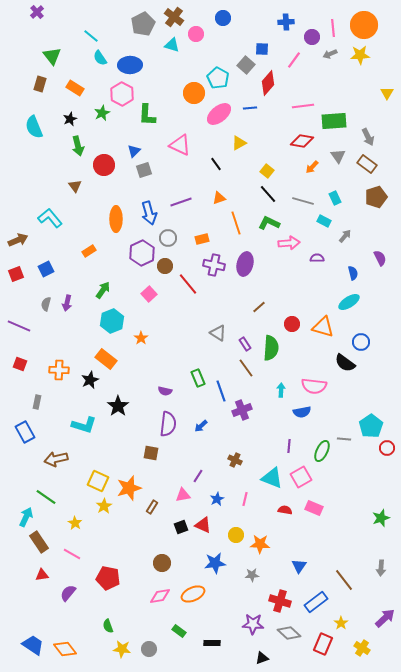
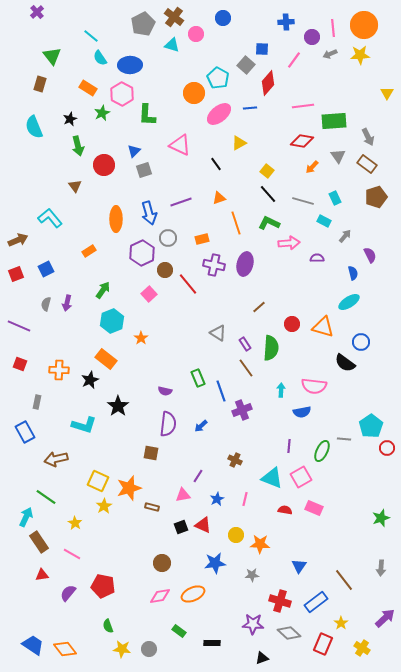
orange rectangle at (75, 88): moved 13 px right
purple semicircle at (380, 258): moved 10 px left, 3 px up
brown circle at (165, 266): moved 4 px down
brown rectangle at (152, 507): rotated 72 degrees clockwise
red pentagon at (108, 578): moved 5 px left, 8 px down
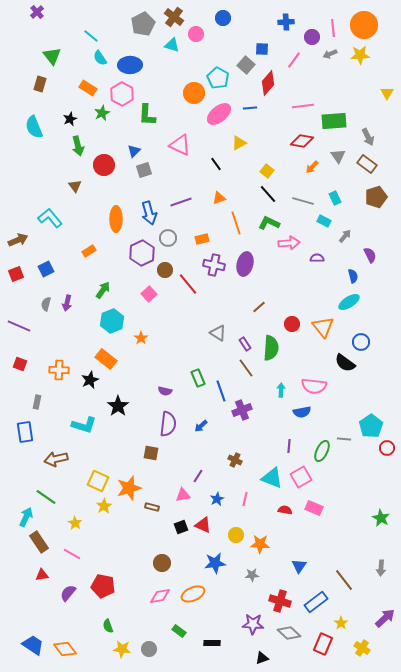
blue semicircle at (353, 273): moved 3 px down
orange triangle at (323, 327): rotated 35 degrees clockwise
blue rectangle at (25, 432): rotated 20 degrees clockwise
green star at (381, 518): rotated 24 degrees counterclockwise
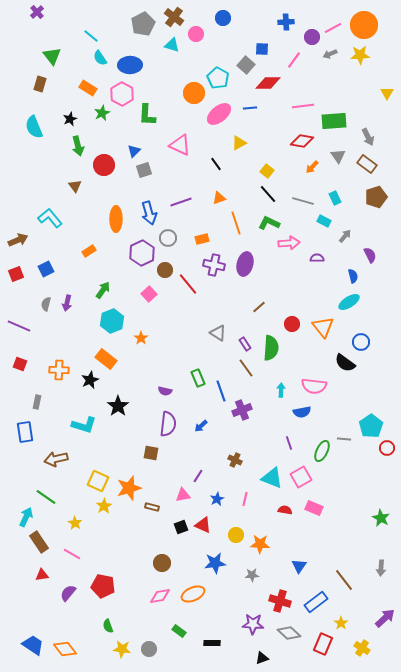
pink line at (333, 28): rotated 66 degrees clockwise
red diamond at (268, 83): rotated 50 degrees clockwise
purple line at (289, 446): moved 3 px up; rotated 24 degrees counterclockwise
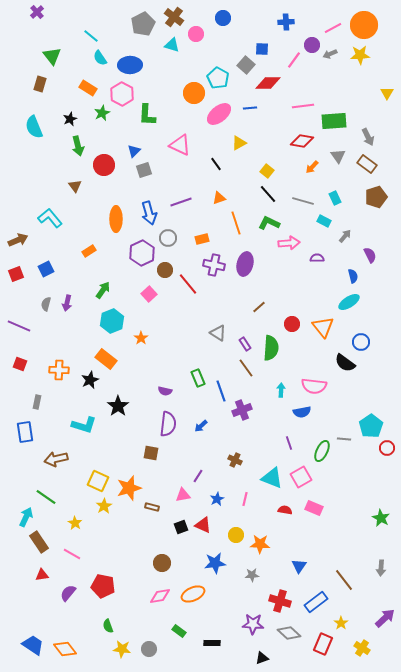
purple circle at (312, 37): moved 8 px down
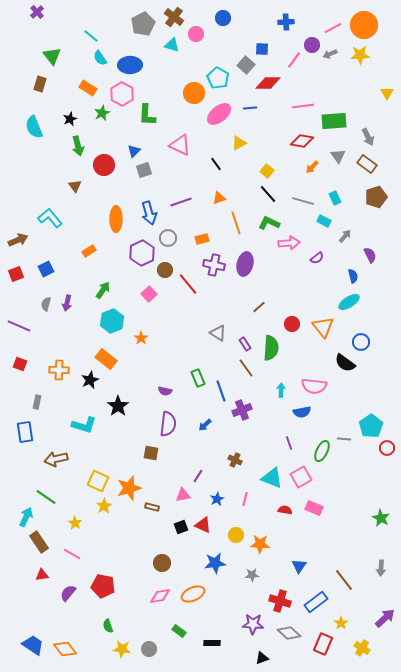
purple semicircle at (317, 258): rotated 144 degrees clockwise
blue arrow at (201, 426): moved 4 px right, 1 px up
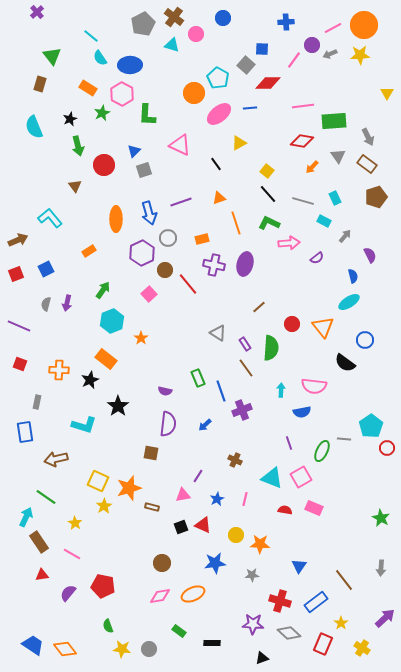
blue circle at (361, 342): moved 4 px right, 2 px up
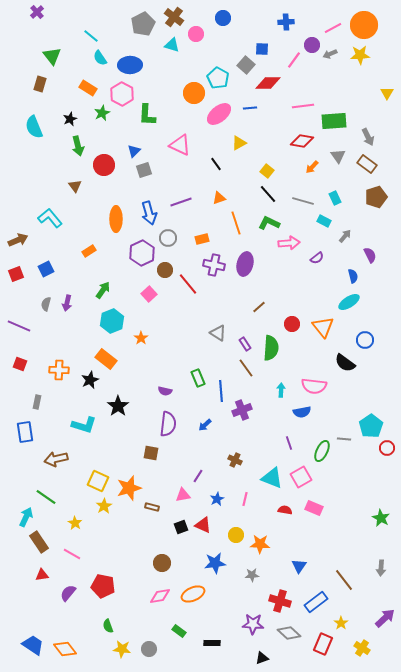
blue line at (221, 391): rotated 15 degrees clockwise
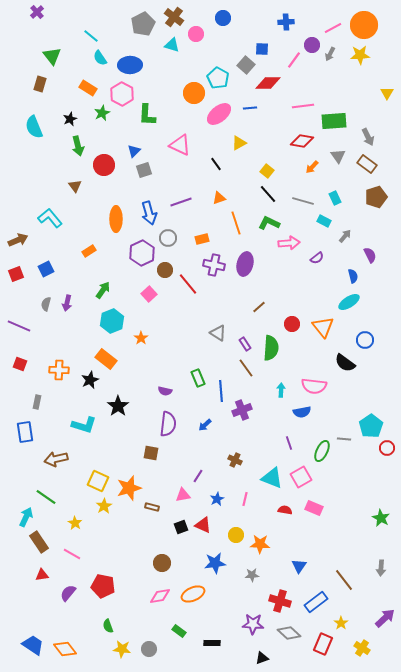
gray arrow at (330, 54): rotated 40 degrees counterclockwise
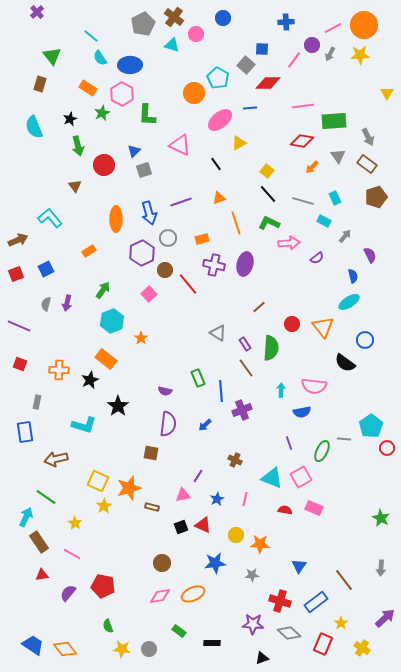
pink ellipse at (219, 114): moved 1 px right, 6 px down
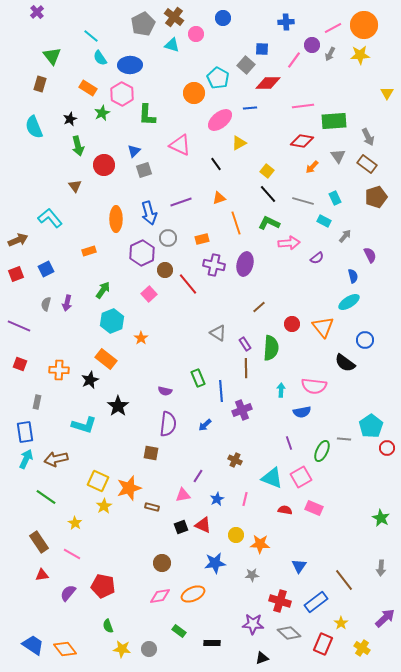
orange rectangle at (89, 251): rotated 16 degrees clockwise
brown line at (246, 368): rotated 36 degrees clockwise
cyan arrow at (26, 517): moved 58 px up
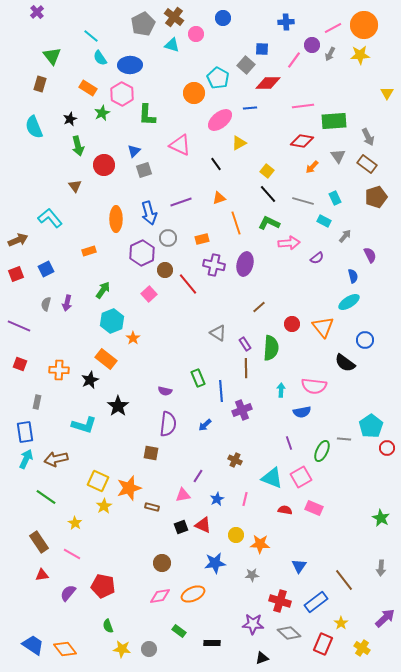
orange star at (141, 338): moved 8 px left
